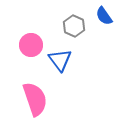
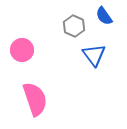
pink circle: moved 9 px left, 5 px down
blue triangle: moved 34 px right, 5 px up
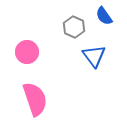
gray hexagon: moved 1 px down
pink circle: moved 5 px right, 2 px down
blue triangle: moved 1 px down
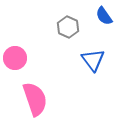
gray hexagon: moved 6 px left
pink circle: moved 12 px left, 6 px down
blue triangle: moved 1 px left, 4 px down
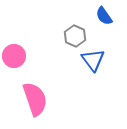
gray hexagon: moved 7 px right, 9 px down
pink circle: moved 1 px left, 2 px up
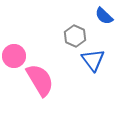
blue semicircle: rotated 12 degrees counterclockwise
pink semicircle: moved 5 px right, 19 px up; rotated 12 degrees counterclockwise
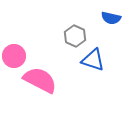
blue semicircle: moved 7 px right, 2 px down; rotated 30 degrees counterclockwise
blue triangle: rotated 35 degrees counterclockwise
pink semicircle: rotated 32 degrees counterclockwise
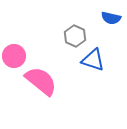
pink semicircle: moved 1 px right, 1 px down; rotated 12 degrees clockwise
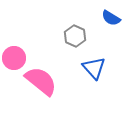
blue semicircle: rotated 18 degrees clockwise
pink circle: moved 2 px down
blue triangle: moved 1 px right, 8 px down; rotated 30 degrees clockwise
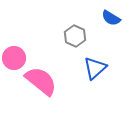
blue triangle: moved 1 px right; rotated 30 degrees clockwise
